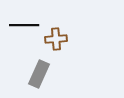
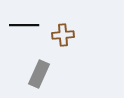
brown cross: moved 7 px right, 4 px up
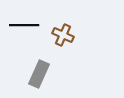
brown cross: rotated 30 degrees clockwise
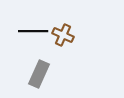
black line: moved 9 px right, 6 px down
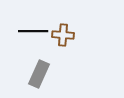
brown cross: rotated 20 degrees counterclockwise
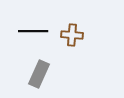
brown cross: moved 9 px right
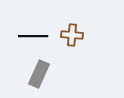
black line: moved 5 px down
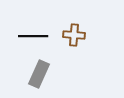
brown cross: moved 2 px right
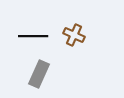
brown cross: rotated 20 degrees clockwise
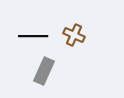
gray rectangle: moved 5 px right, 3 px up
